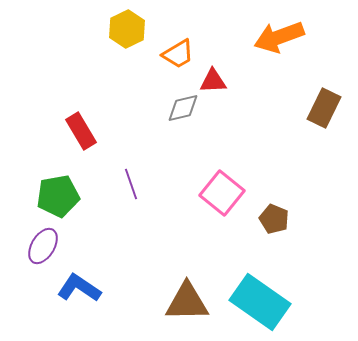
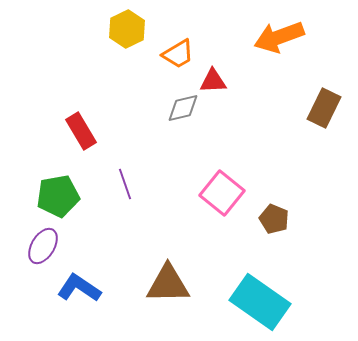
purple line: moved 6 px left
brown triangle: moved 19 px left, 18 px up
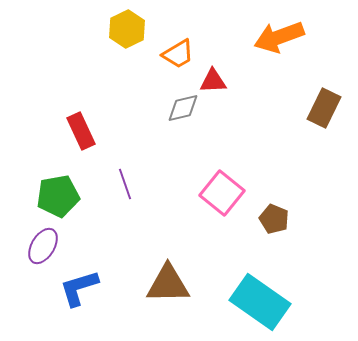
red rectangle: rotated 6 degrees clockwise
blue L-shape: rotated 51 degrees counterclockwise
